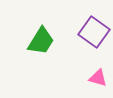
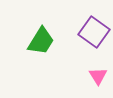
pink triangle: moved 2 px up; rotated 42 degrees clockwise
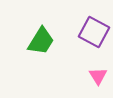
purple square: rotated 8 degrees counterclockwise
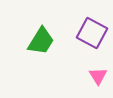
purple square: moved 2 px left, 1 px down
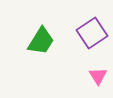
purple square: rotated 28 degrees clockwise
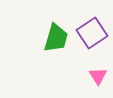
green trapezoid: moved 15 px right, 3 px up; rotated 16 degrees counterclockwise
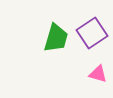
pink triangle: moved 2 px up; rotated 42 degrees counterclockwise
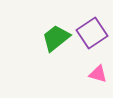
green trapezoid: rotated 144 degrees counterclockwise
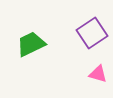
green trapezoid: moved 25 px left, 6 px down; rotated 12 degrees clockwise
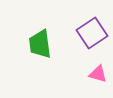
green trapezoid: moved 9 px right; rotated 72 degrees counterclockwise
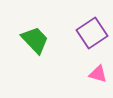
green trapezoid: moved 5 px left, 4 px up; rotated 144 degrees clockwise
